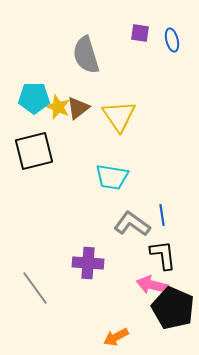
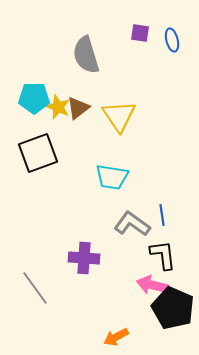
black square: moved 4 px right, 2 px down; rotated 6 degrees counterclockwise
purple cross: moved 4 px left, 5 px up
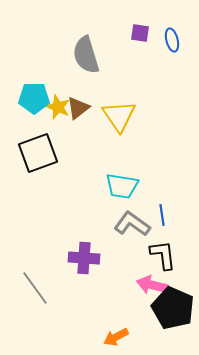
cyan trapezoid: moved 10 px right, 9 px down
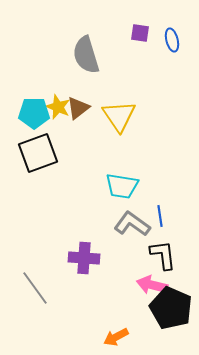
cyan pentagon: moved 15 px down
blue line: moved 2 px left, 1 px down
black pentagon: moved 2 px left
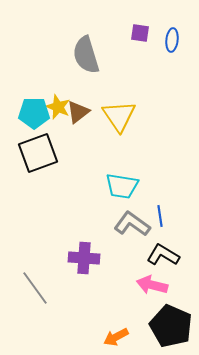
blue ellipse: rotated 20 degrees clockwise
brown triangle: moved 4 px down
black L-shape: rotated 52 degrees counterclockwise
black pentagon: moved 18 px down
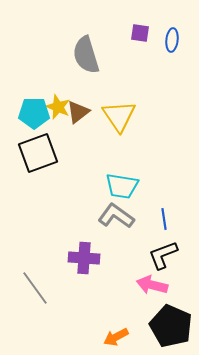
blue line: moved 4 px right, 3 px down
gray L-shape: moved 16 px left, 8 px up
black L-shape: rotated 52 degrees counterclockwise
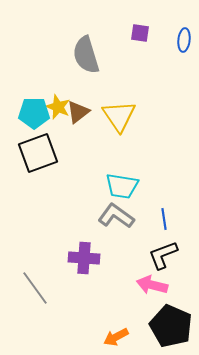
blue ellipse: moved 12 px right
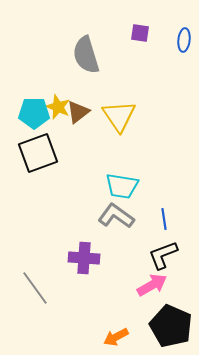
pink arrow: rotated 136 degrees clockwise
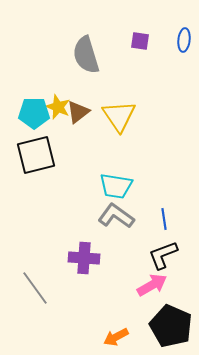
purple square: moved 8 px down
black square: moved 2 px left, 2 px down; rotated 6 degrees clockwise
cyan trapezoid: moved 6 px left
